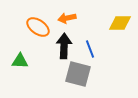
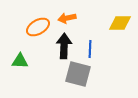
orange ellipse: rotated 65 degrees counterclockwise
blue line: rotated 24 degrees clockwise
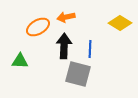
orange arrow: moved 1 px left, 1 px up
yellow diamond: rotated 30 degrees clockwise
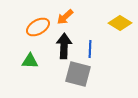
orange arrow: moved 1 px left; rotated 30 degrees counterclockwise
green triangle: moved 10 px right
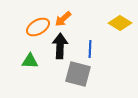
orange arrow: moved 2 px left, 2 px down
black arrow: moved 4 px left
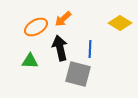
orange ellipse: moved 2 px left
black arrow: moved 2 px down; rotated 15 degrees counterclockwise
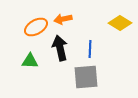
orange arrow: rotated 30 degrees clockwise
gray square: moved 8 px right, 3 px down; rotated 20 degrees counterclockwise
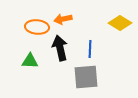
orange ellipse: moved 1 px right; rotated 35 degrees clockwise
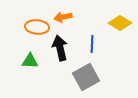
orange arrow: moved 2 px up
blue line: moved 2 px right, 5 px up
gray square: rotated 24 degrees counterclockwise
